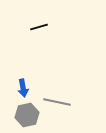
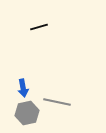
gray hexagon: moved 2 px up
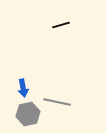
black line: moved 22 px right, 2 px up
gray hexagon: moved 1 px right, 1 px down
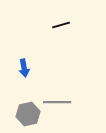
blue arrow: moved 1 px right, 20 px up
gray line: rotated 12 degrees counterclockwise
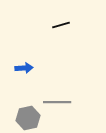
blue arrow: rotated 84 degrees counterclockwise
gray hexagon: moved 4 px down
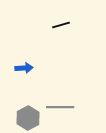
gray line: moved 3 px right, 5 px down
gray hexagon: rotated 15 degrees counterclockwise
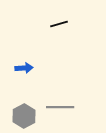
black line: moved 2 px left, 1 px up
gray hexagon: moved 4 px left, 2 px up
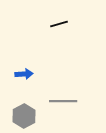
blue arrow: moved 6 px down
gray line: moved 3 px right, 6 px up
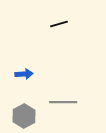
gray line: moved 1 px down
